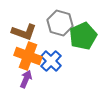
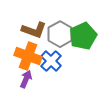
gray hexagon: moved 11 px down; rotated 15 degrees clockwise
brown L-shape: moved 10 px right, 2 px up
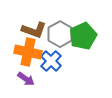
orange cross: moved 4 px up; rotated 8 degrees counterclockwise
purple arrow: rotated 102 degrees clockwise
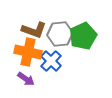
gray hexagon: rotated 25 degrees clockwise
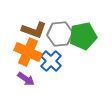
green pentagon: rotated 12 degrees clockwise
orange cross: rotated 12 degrees clockwise
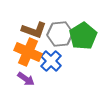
green pentagon: rotated 20 degrees counterclockwise
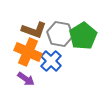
gray hexagon: rotated 15 degrees clockwise
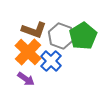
gray hexagon: moved 1 px right, 2 px down; rotated 10 degrees clockwise
orange cross: rotated 20 degrees clockwise
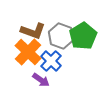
brown L-shape: moved 1 px left, 1 px down
purple arrow: moved 15 px right, 1 px down
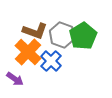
brown L-shape: moved 2 px right
gray hexagon: moved 1 px right, 1 px up
purple arrow: moved 26 px left, 1 px up
